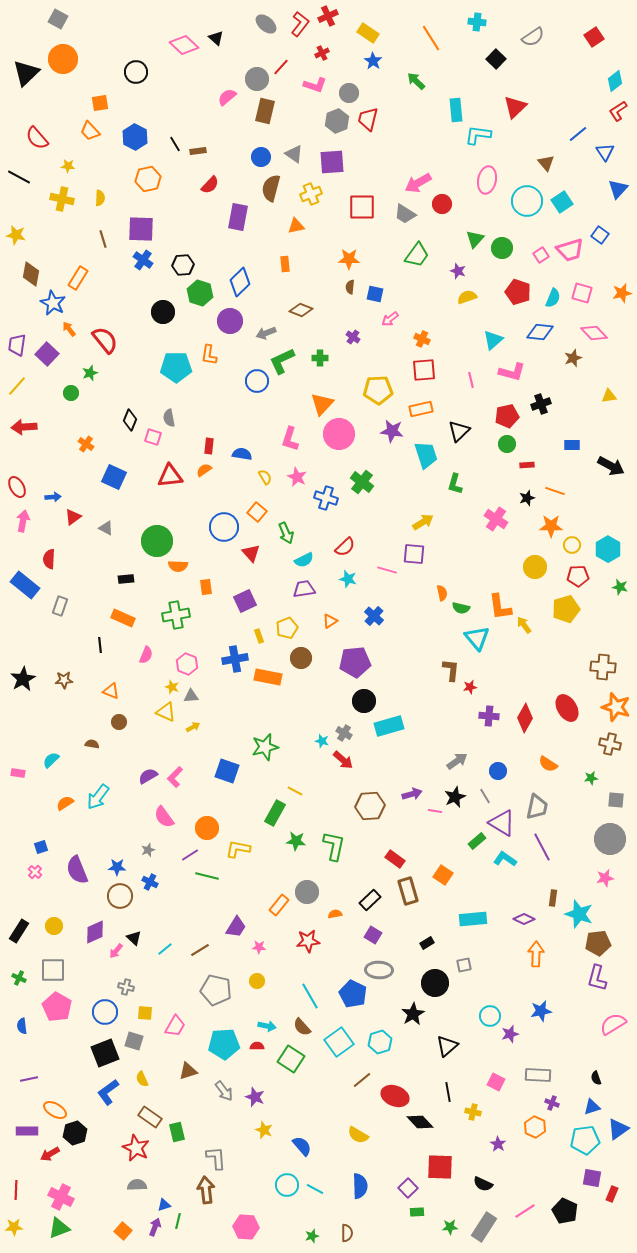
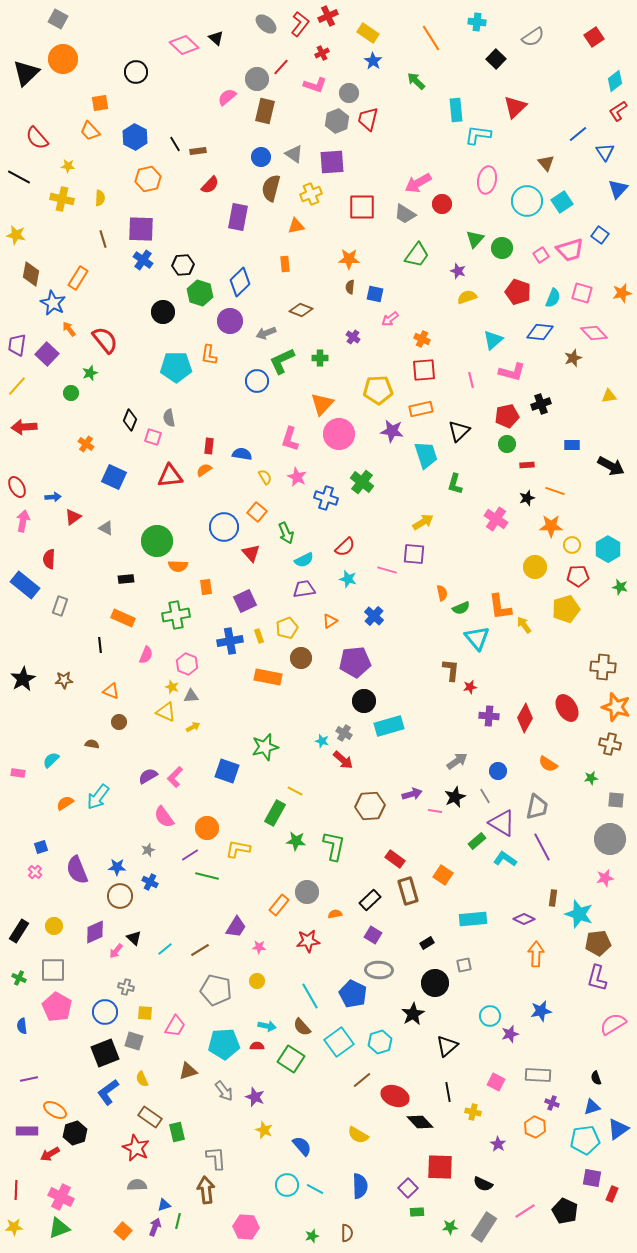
green semicircle at (461, 608): rotated 36 degrees counterclockwise
blue cross at (235, 659): moved 5 px left, 18 px up
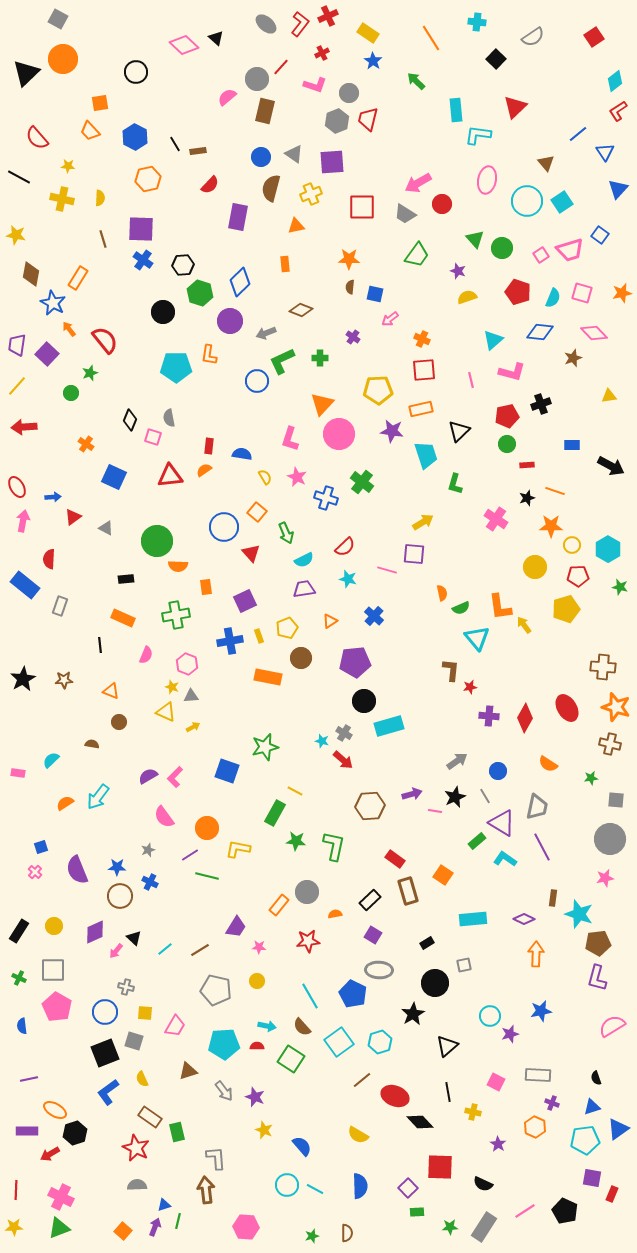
green triangle at (475, 239): rotated 24 degrees counterclockwise
pink semicircle at (613, 1024): moved 1 px left, 2 px down
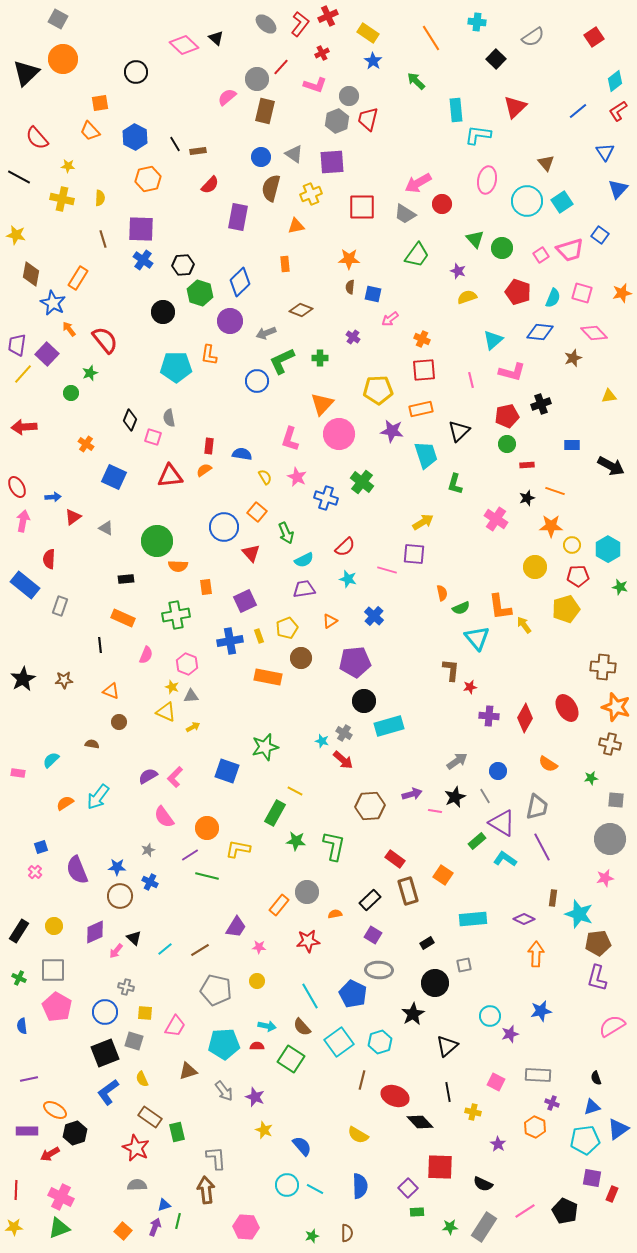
gray circle at (349, 93): moved 3 px down
blue line at (578, 134): moved 23 px up
blue square at (375, 294): moved 2 px left
yellow line at (17, 386): moved 6 px right, 12 px up
brown line at (362, 1080): rotated 36 degrees counterclockwise
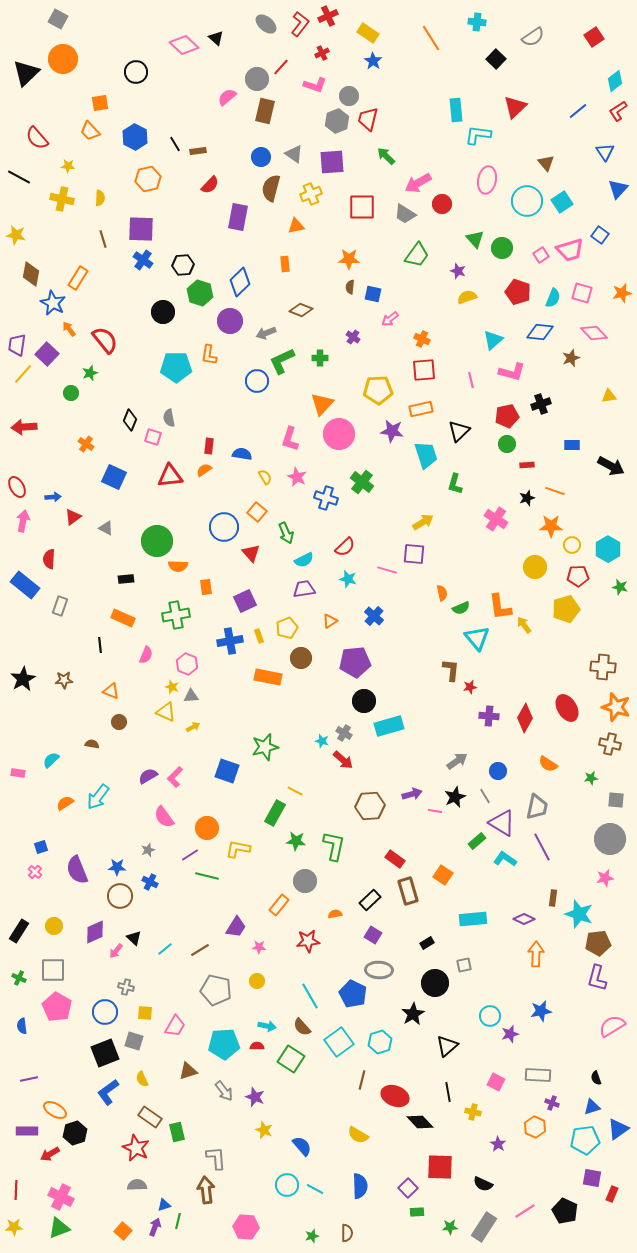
green arrow at (416, 81): moved 30 px left, 75 px down
brown star at (573, 358): moved 2 px left
gray circle at (307, 892): moved 2 px left, 11 px up
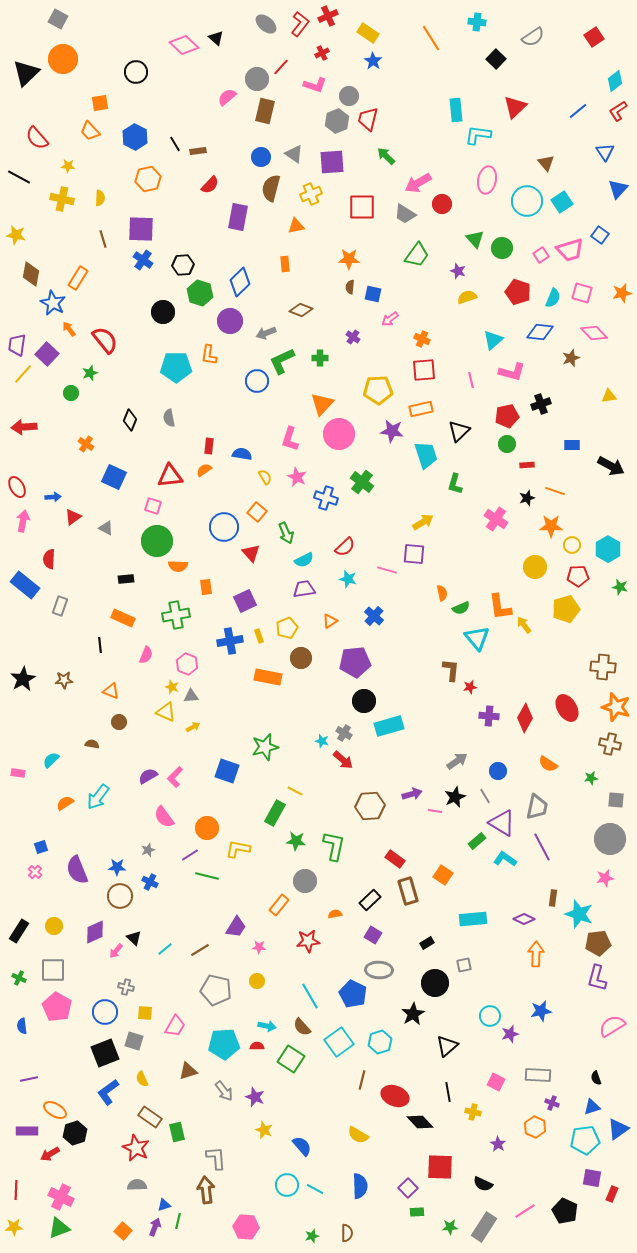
pink square at (153, 437): moved 69 px down
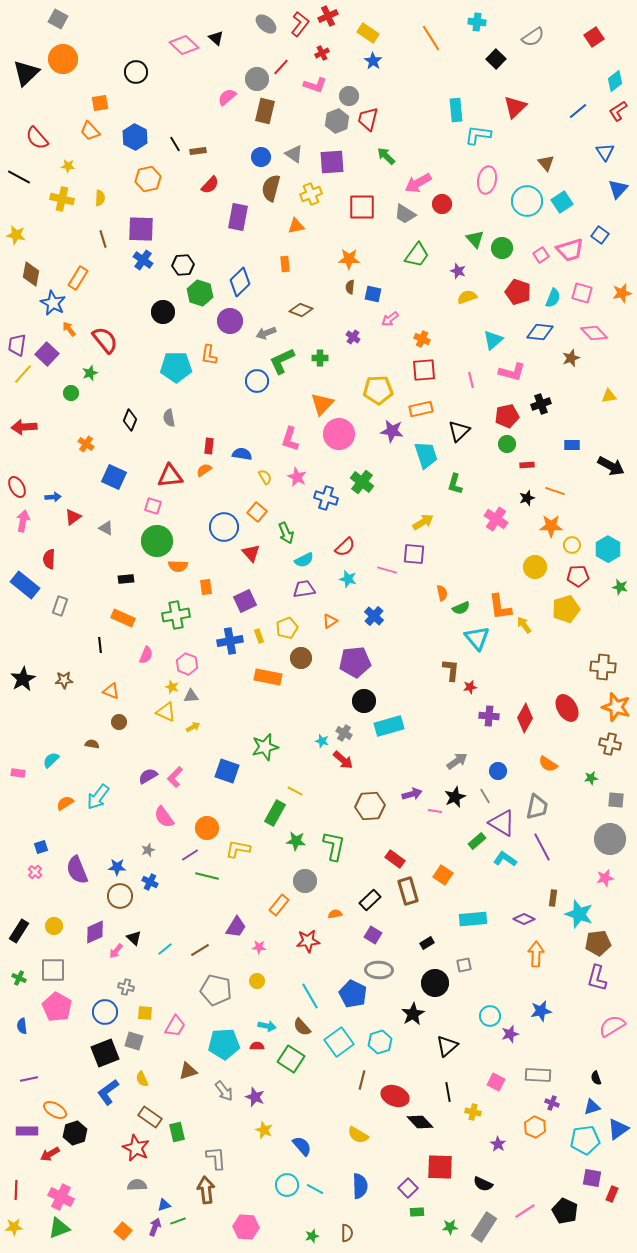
green line at (178, 1221): rotated 56 degrees clockwise
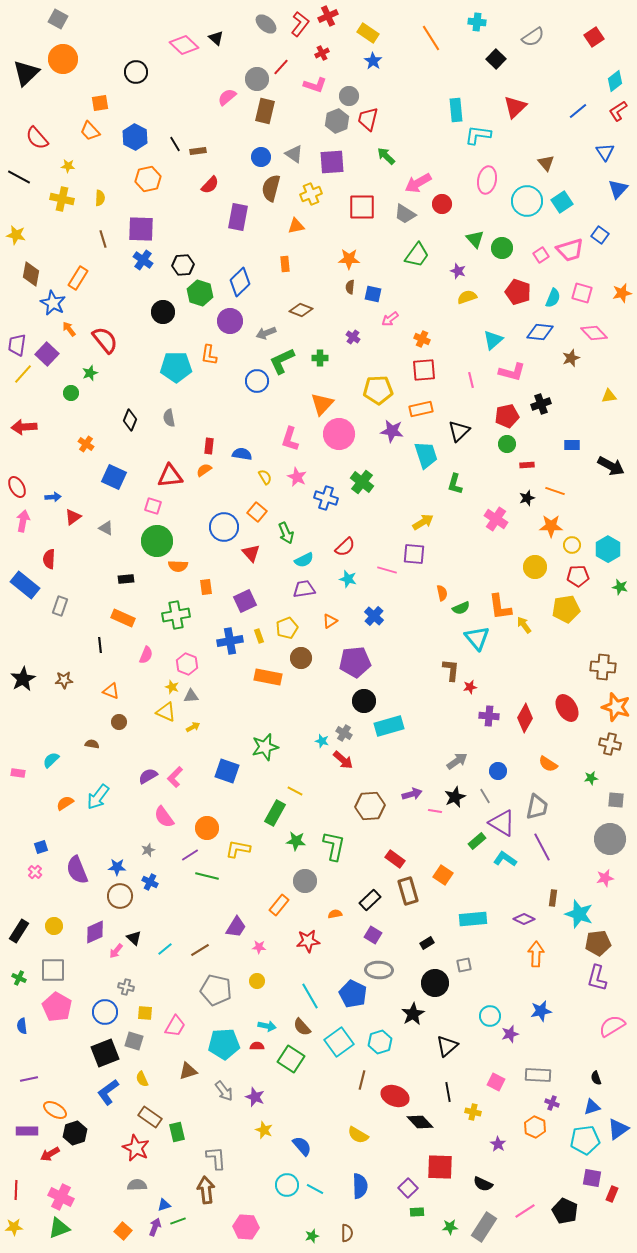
yellow pentagon at (566, 609): rotated 8 degrees clockwise
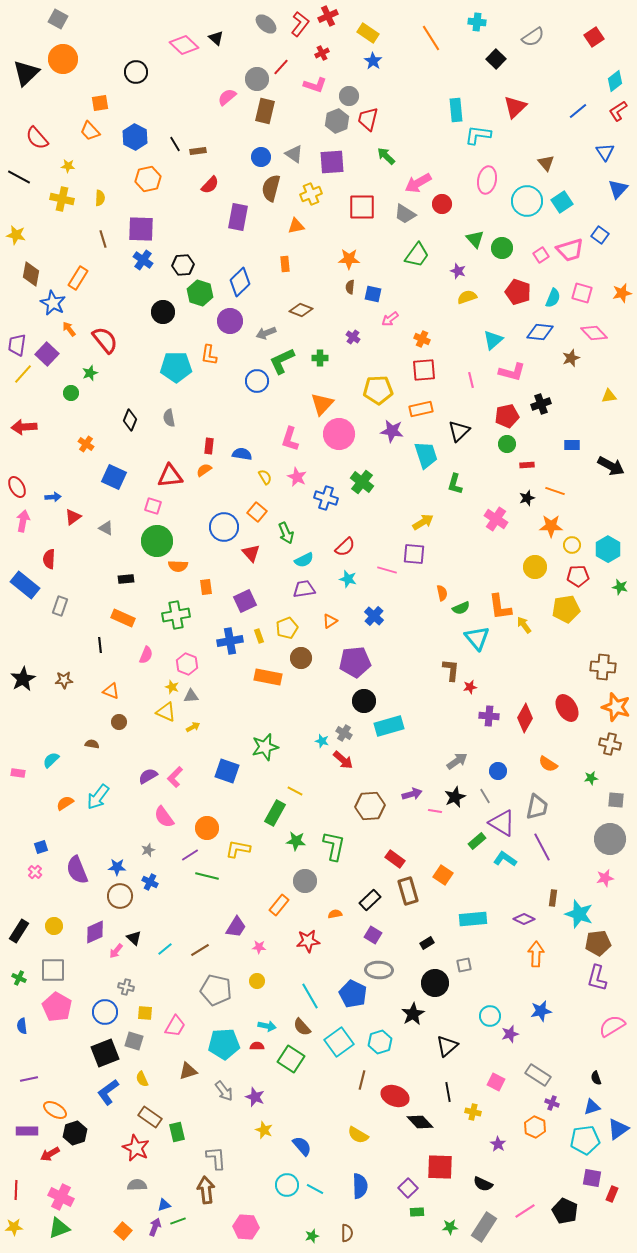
gray rectangle at (538, 1075): rotated 30 degrees clockwise
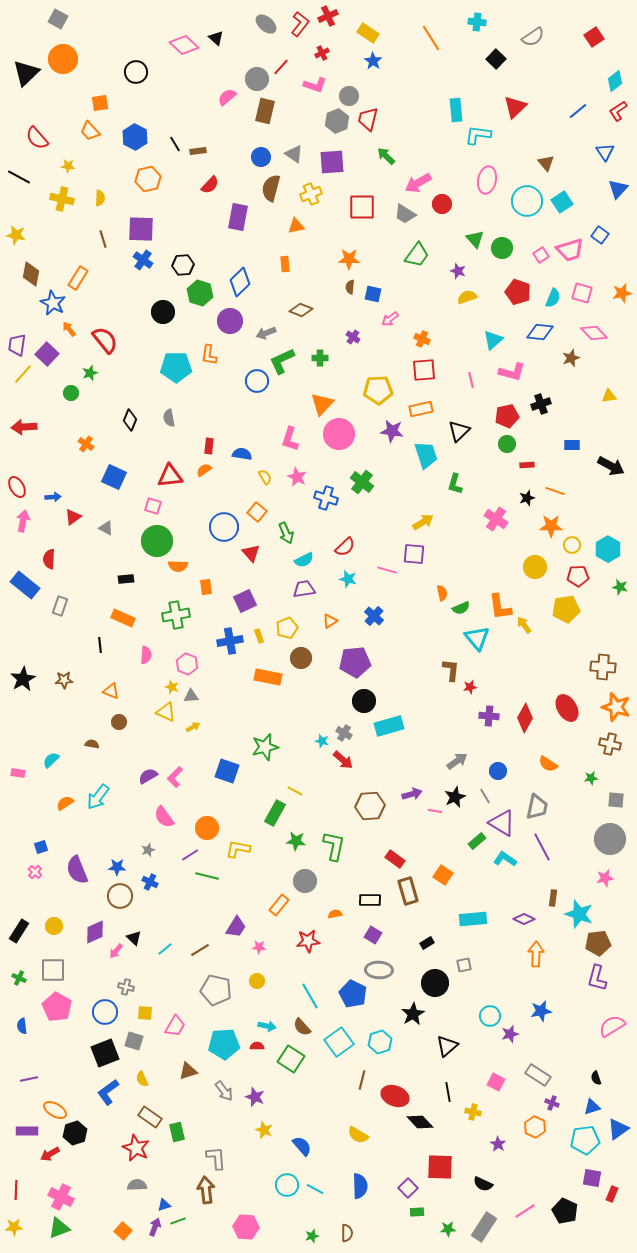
pink semicircle at (146, 655): rotated 18 degrees counterclockwise
black rectangle at (370, 900): rotated 45 degrees clockwise
green star at (450, 1227): moved 2 px left, 2 px down
